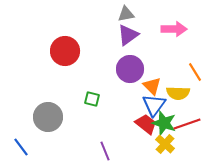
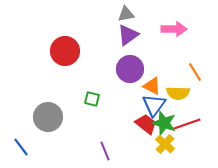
orange triangle: rotated 18 degrees counterclockwise
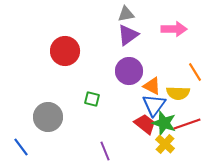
purple circle: moved 1 px left, 2 px down
red trapezoid: moved 1 px left
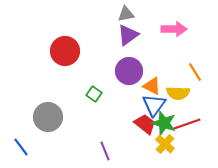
green square: moved 2 px right, 5 px up; rotated 21 degrees clockwise
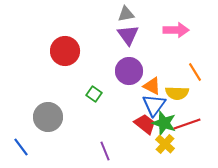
pink arrow: moved 2 px right, 1 px down
purple triangle: rotated 30 degrees counterclockwise
yellow semicircle: moved 1 px left
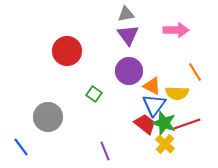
red circle: moved 2 px right
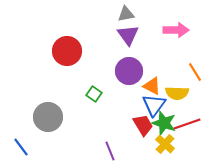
red trapezoid: moved 2 px left, 1 px down; rotated 20 degrees clockwise
purple line: moved 5 px right
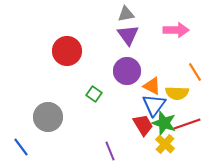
purple circle: moved 2 px left
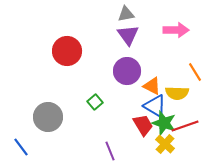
green square: moved 1 px right, 8 px down; rotated 14 degrees clockwise
blue triangle: moved 1 px right, 1 px down; rotated 35 degrees counterclockwise
red line: moved 2 px left, 2 px down
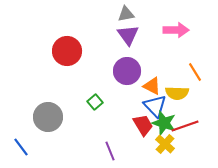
blue triangle: rotated 15 degrees clockwise
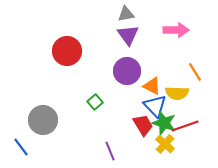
gray circle: moved 5 px left, 3 px down
